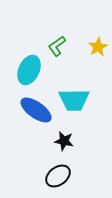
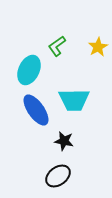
blue ellipse: rotated 20 degrees clockwise
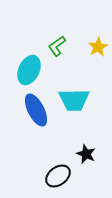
blue ellipse: rotated 8 degrees clockwise
black star: moved 22 px right, 13 px down; rotated 12 degrees clockwise
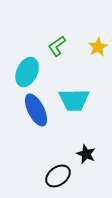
cyan ellipse: moved 2 px left, 2 px down
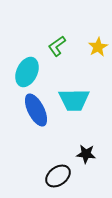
black star: rotated 18 degrees counterclockwise
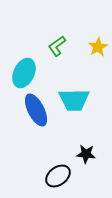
cyan ellipse: moved 3 px left, 1 px down
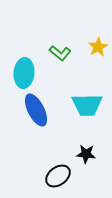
green L-shape: moved 3 px right, 7 px down; rotated 105 degrees counterclockwise
cyan ellipse: rotated 20 degrees counterclockwise
cyan trapezoid: moved 13 px right, 5 px down
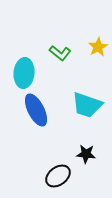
cyan trapezoid: rotated 20 degrees clockwise
